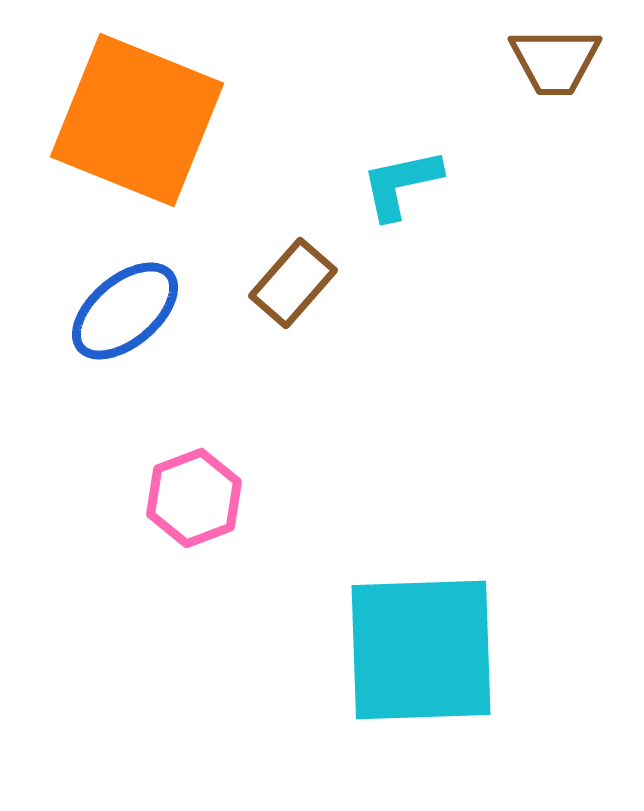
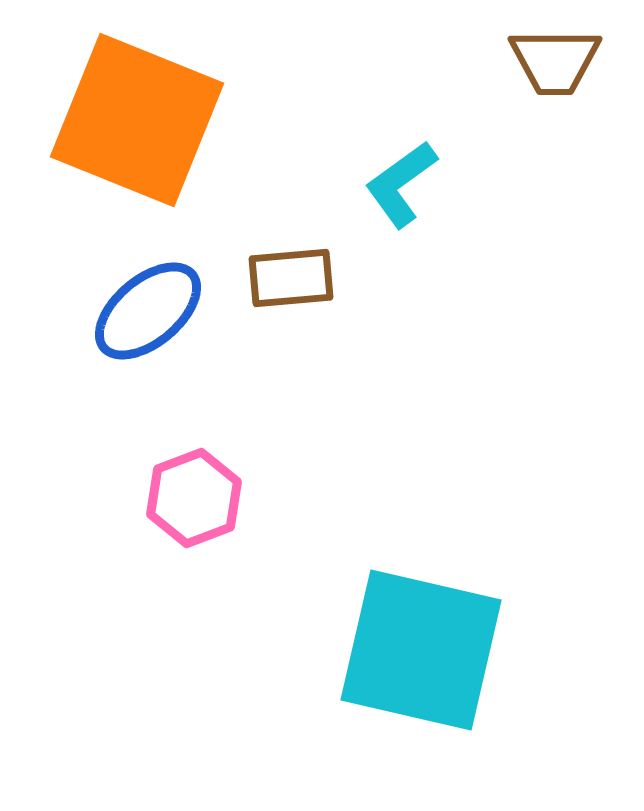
cyan L-shape: rotated 24 degrees counterclockwise
brown rectangle: moved 2 px left, 5 px up; rotated 44 degrees clockwise
blue ellipse: moved 23 px right
cyan square: rotated 15 degrees clockwise
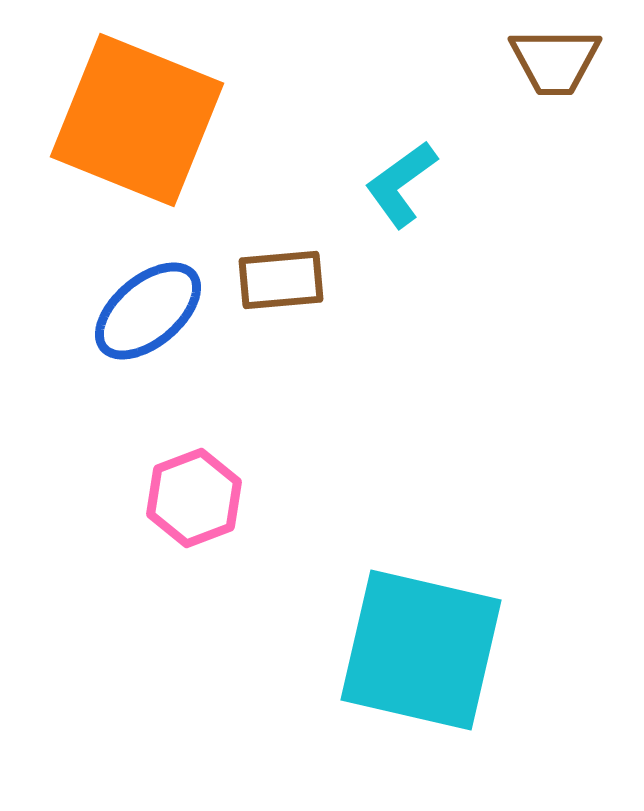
brown rectangle: moved 10 px left, 2 px down
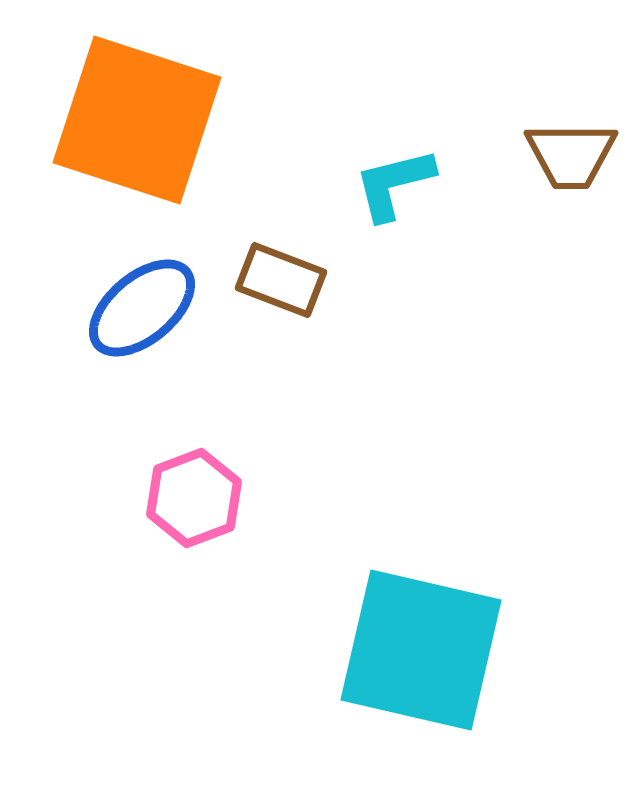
brown trapezoid: moved 16 px right, 94 px down
orange square: rotated 4 degrees counterclockwise
cyan L-shape: moved 7 px left; rotated 22 degrees clockwise
brown rectangle: rotated 26 degrees clockwise
blue ellipse: moved 6 px left, 3 px up
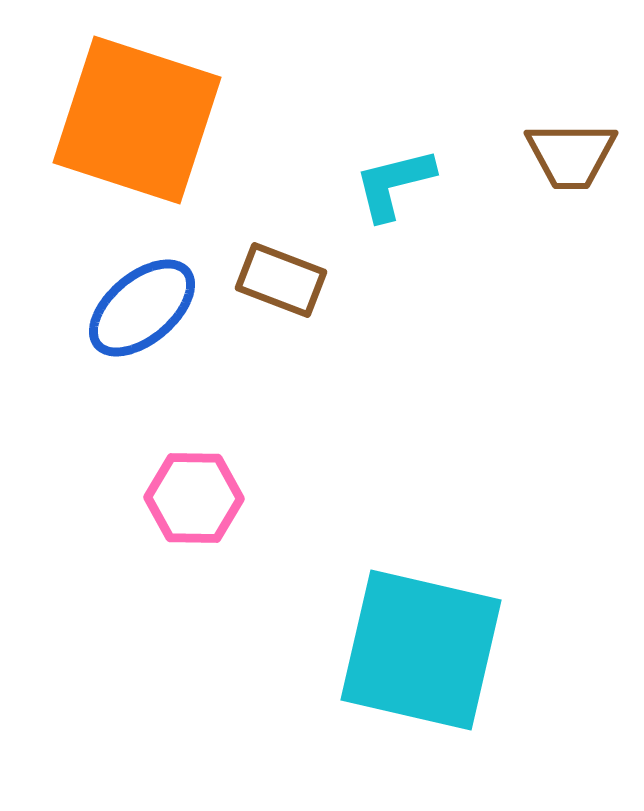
pink hexagon: rotated 22 degrees clockwise
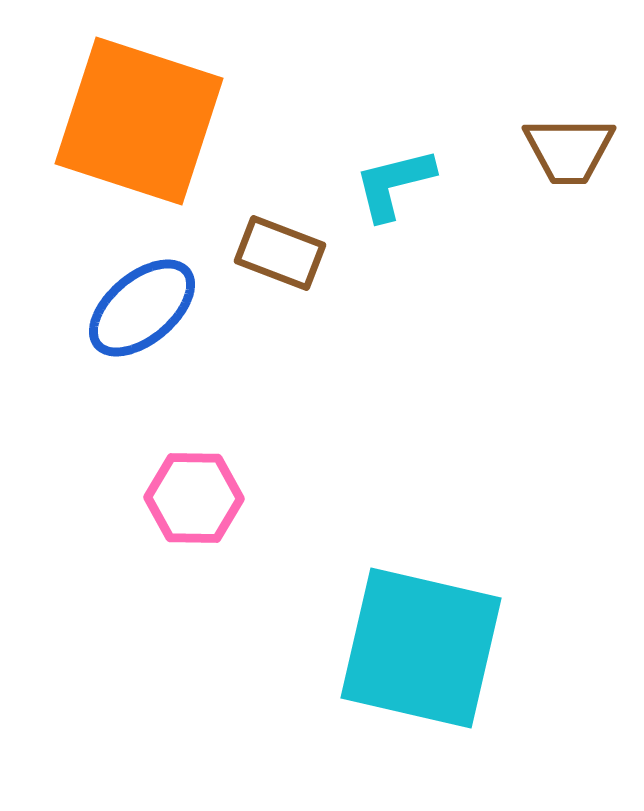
orange square: moved 2 px right, 1 px down
brown trapezoid: moved 2 px left, 5 px up
brown rectangle: moved 1 px left, 27 px up
cyan square: moved 2 px up
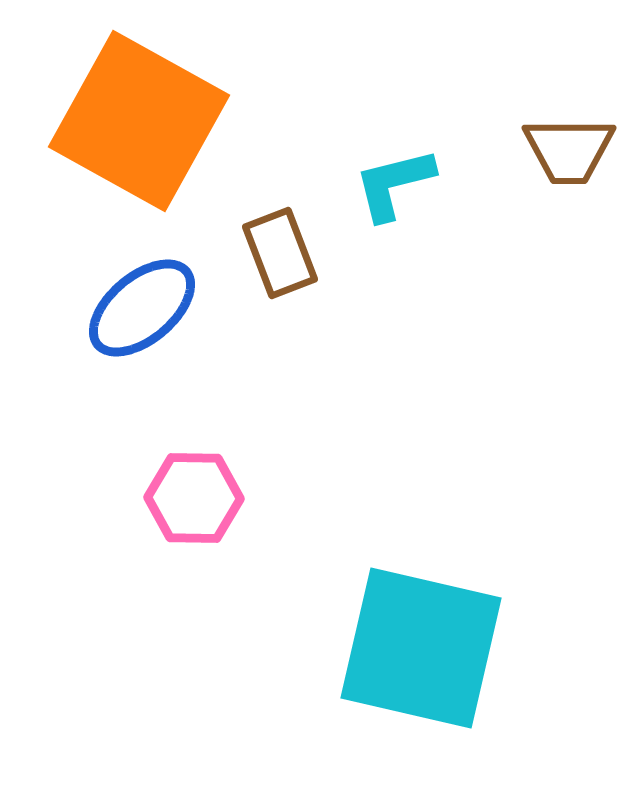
orange square: rotated 11 degrees clockwise
brown rectangle: rotated 48 degrees clockwise
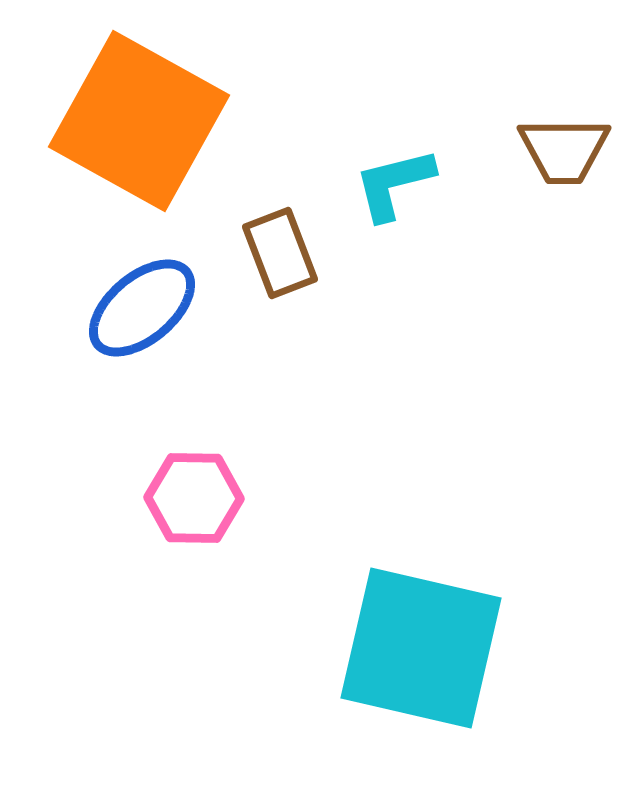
brown trapezoid: moved 5 px left
